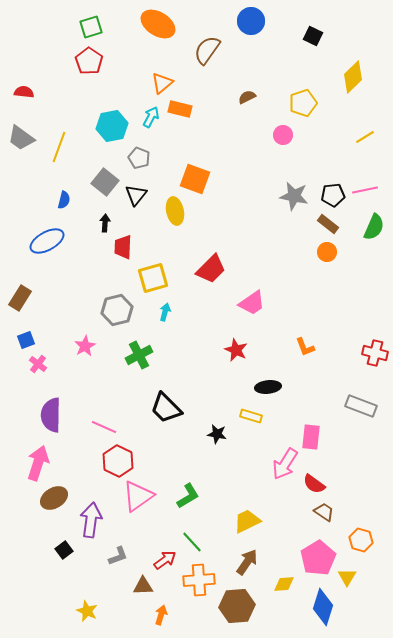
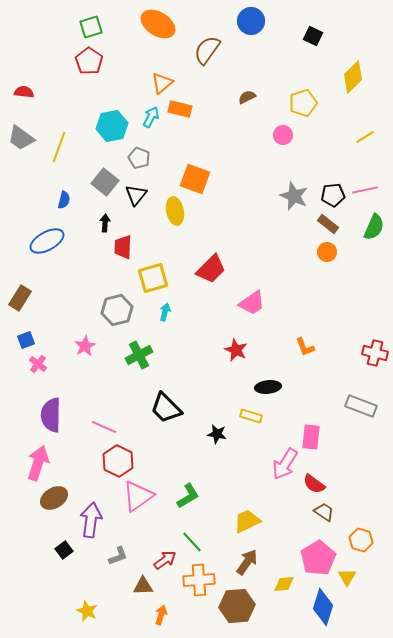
gray star at (294, 196): rotated 12 degrees clockwise
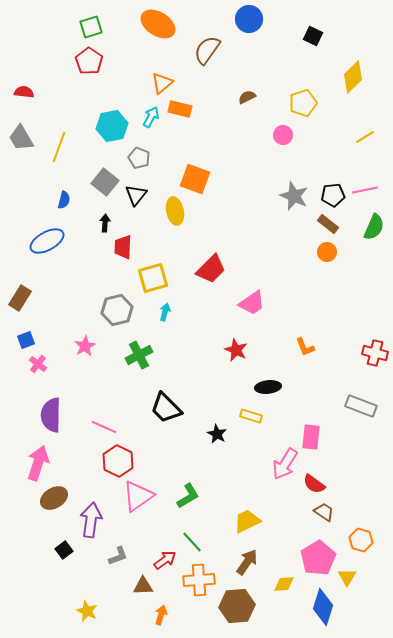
blue circle at (251, 21): moved 2 px left, 2 px up
gray trapezoid at (21, 138): rotated 24 degrees clockwise
black star at (217, 434): rotated 18 degrees clockwise
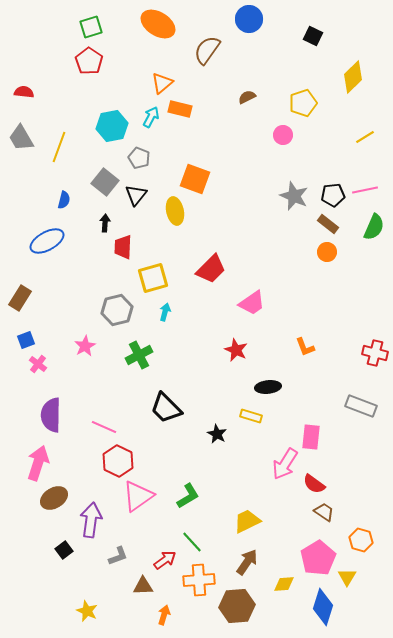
orange arrow at (161, 615): moved 3 px right
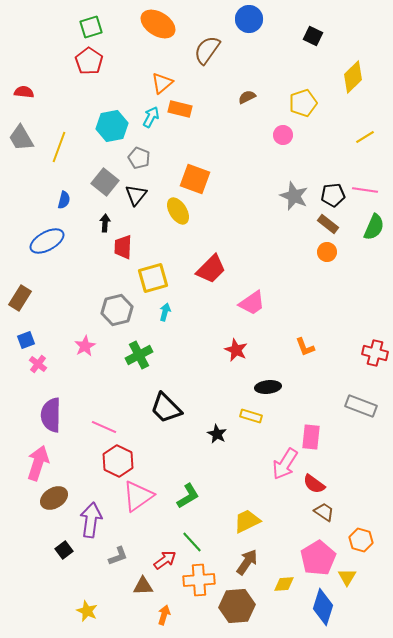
pink line at (365, 190): rotated 20 degrees clockwise
yellow ellipse at (175, 211): moved 3 px right; rotated 20 degrees counterclockwise
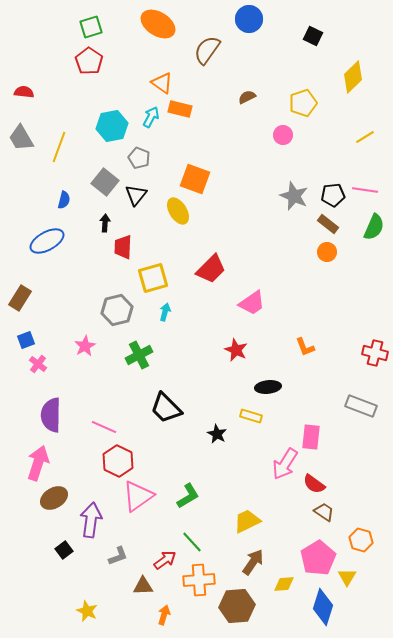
orange triangle at (162, 83): rotated 45 degrees counterclockwise
brown arrow at (247, 562): moved 6 px right
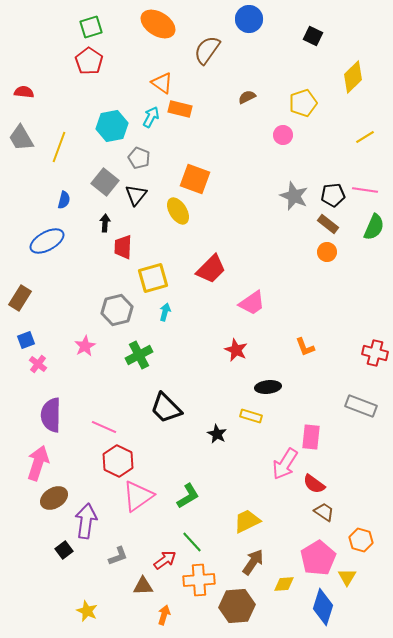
purple arrow at (91, 520): moved 5 px left, 1 px down
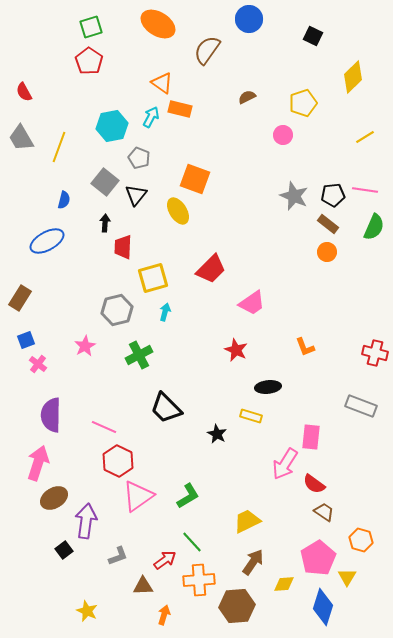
red semicircle at (24, 92): rotated 126 degrees counterclockwise
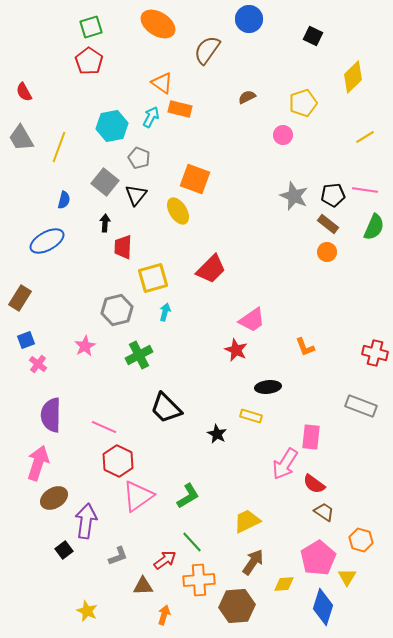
pink trapezoid at (252, 303): moved 17 px down
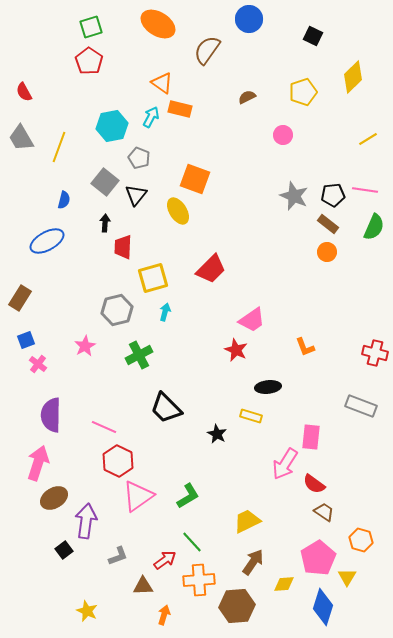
yellow pentagon at (303, 103): moved 11 px up
yellow line at (365, 137): moved 3 px right, 2 px down
